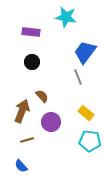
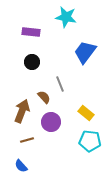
gray line: moved 18 px left, 7 px down
brown semicircle: moved 2 px right, 1 px down
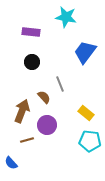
purple circle: moved 4 px left, 3 px down
blue semicircle: moved 10 px left, 3 px up
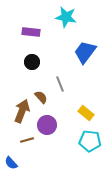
brown semicircle: moved 3 px left
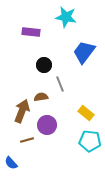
blue trapezoid: moved 1 px left
black circle: moved 12 px right, 3 px down
brown semicircle: rotated 56 degrees counterclockwise
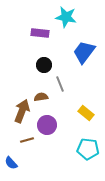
purple rectangle: moved 9 px right, 1 px down
cyan pentagon: moved 2 px left, 8 px down
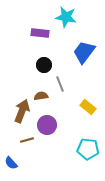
brown semicircle: moved 1 px up
yellow rectangle: moved 2 px right, 6 px up
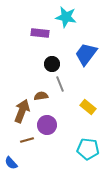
blue trapezoid: moved 2 px right, 2 px down
black circle: moved 8 px right, 1 px up
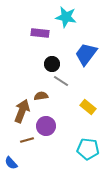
gray line: moved 1 px right, 3 px up; rotated 35 degrees counterclockwise
purple circle: moved 1 px left, 1 px down
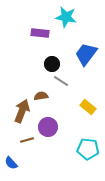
purple circle: moved 2 px right, 1 px down
